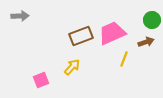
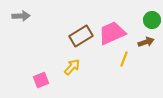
gray arrow: moved 1 px right
brown rectangle: rotated 10 degrees counterclockwise
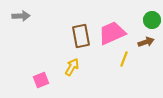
brown rectangle: rotated 70 degrees counterclockwise
yellow arrow: rotated 12 degrees counterclockwise
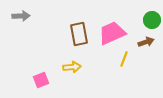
brown rectangle: moved 2 px left, 2 px up
yellow arrow: rotated 54 degrees clockwise
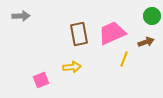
green circle: moved 4 px up
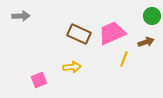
brown rectangle: rotated 55 degrees counterclockwise
pink square: moved 2 px left
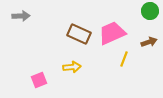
green circle: moved 2 px left, 5 px up
brown arrow: moved 3 px right
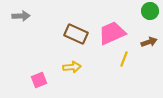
brown rectangle: moved 3 px left
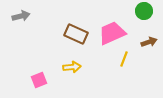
green circle: moved 6 px left
gray arrow: rotated 12 degrees counterclockwise
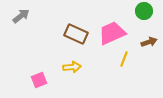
gray arrow: rotated 24 degrees counterclockwise
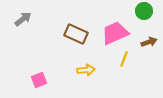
gray arrow: moved 2 px right, 3 px down
pink trapezoid: moved 3 px right
yellow arrow: moved 14 px right, 3 px down
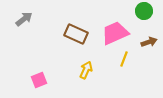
gray arrow: moved 1 px right
yellow arrow: rotated 60 degrees counterclockwise
